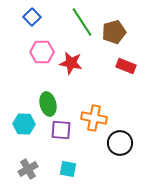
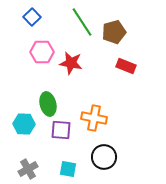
black circle: moved 16 px left, 14 px down
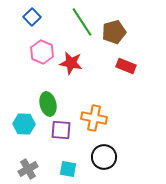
pink hexagon: rotated 25 degrees clockwise
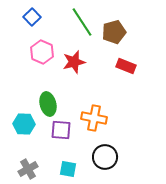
red star: moved 3 px right, 1 px up; rotated 25 degrees counterclockwise
black circle: moved 1 px right
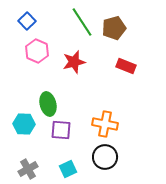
blue square: moved 5 px left, 4 px down
brown pentagon: moved 4 px up
pink hexagon: moved 5 px left, 1 px up
orange cross: moved 11 px right, 6 px down
cyan square: rotated 36 degrees counterclockwise
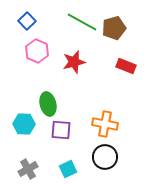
green line: rotated 28 degrees counterclockwise
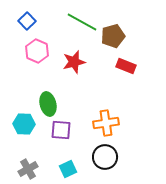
brown pentagon: moved 1 px left, 8 px down
orange cross: moved 1 px right, 1 px up; rotated 20 degrees counterclockwise
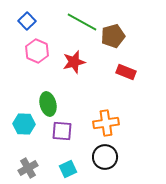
red rectangle: moved 6 px down
purple square: moved 1 px right, 1 px down
gray cross: moved 1 px up
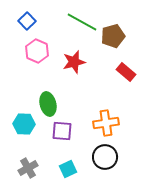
red rectangle: rotated 18 degrees clockwise
